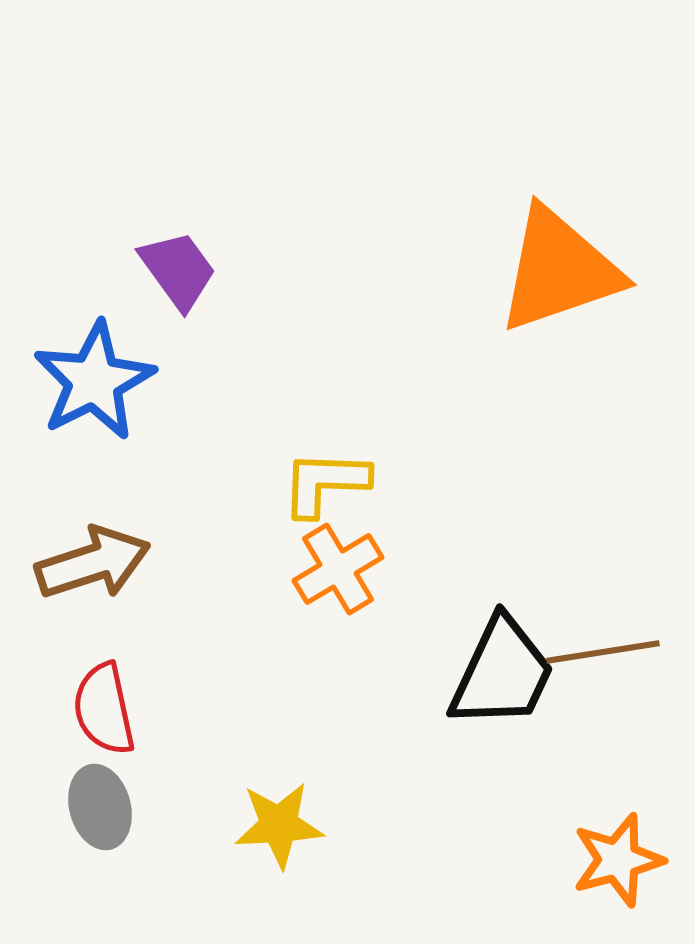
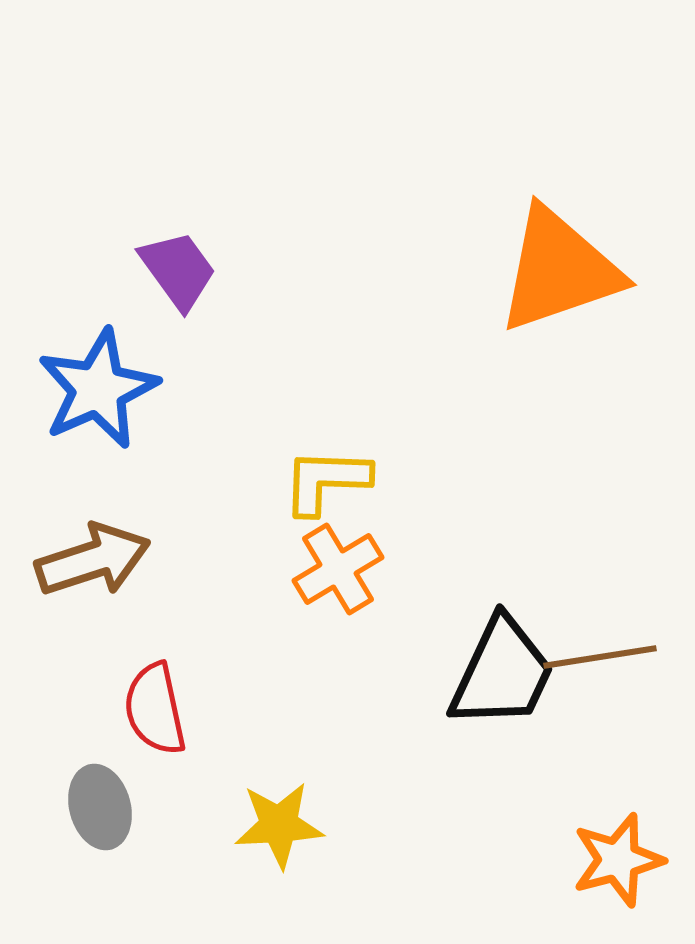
blue star: moved 4 px right, 8 px down; rotated 3 degrees clockwise
yellow L-shape: moved 1 px right, 2 px up
brown arrow: moved 3 px up
brown line: moved 3 px left, 5 px down
red semicircle: moved 51 px right
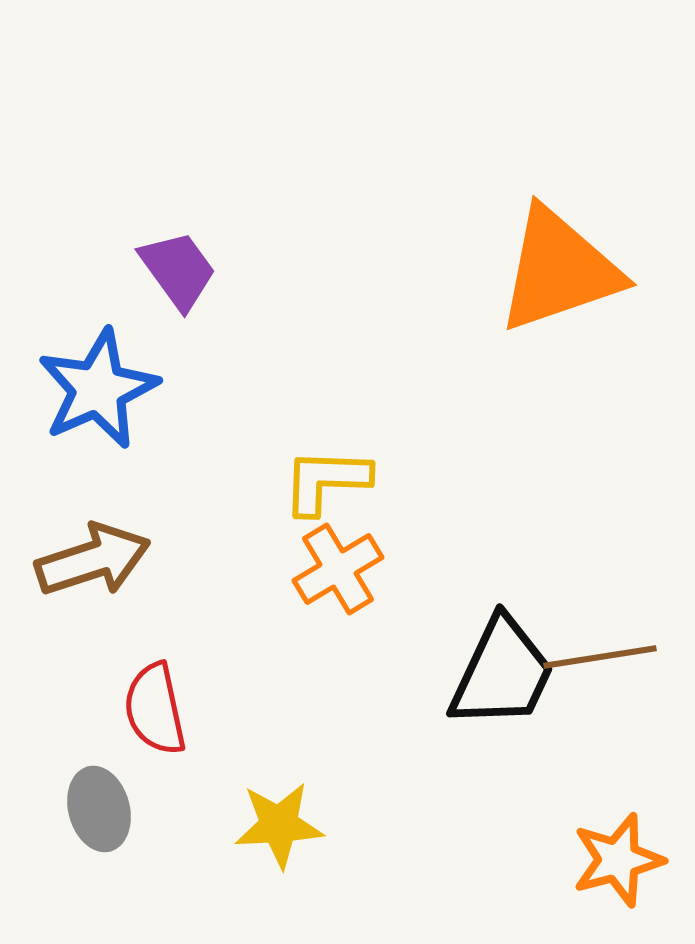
gray ellipse: moved 1 px left, 2 px down
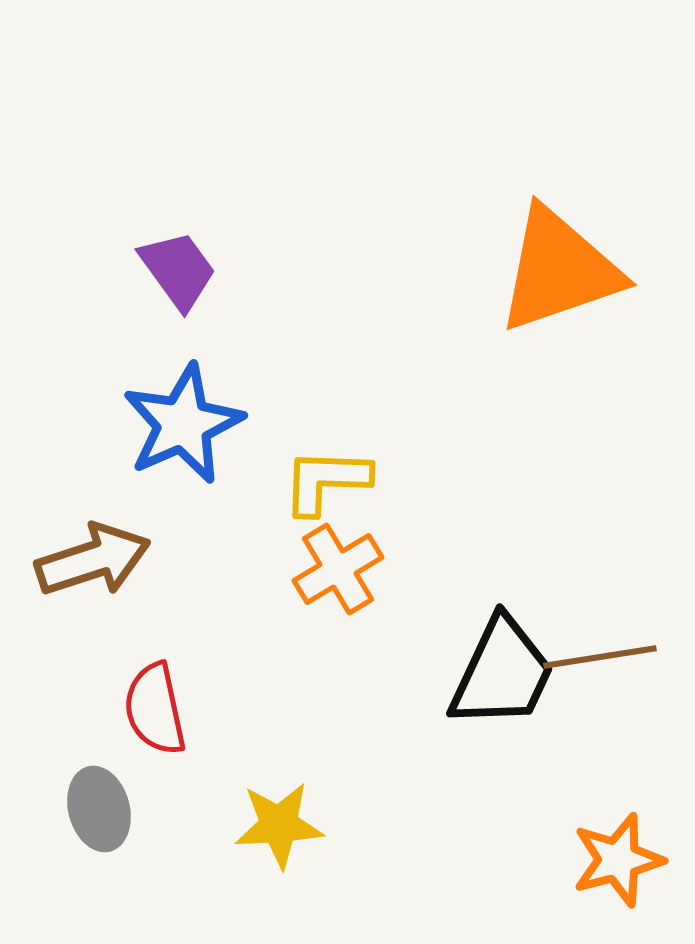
blue star: moved 85 px right, 35 px down
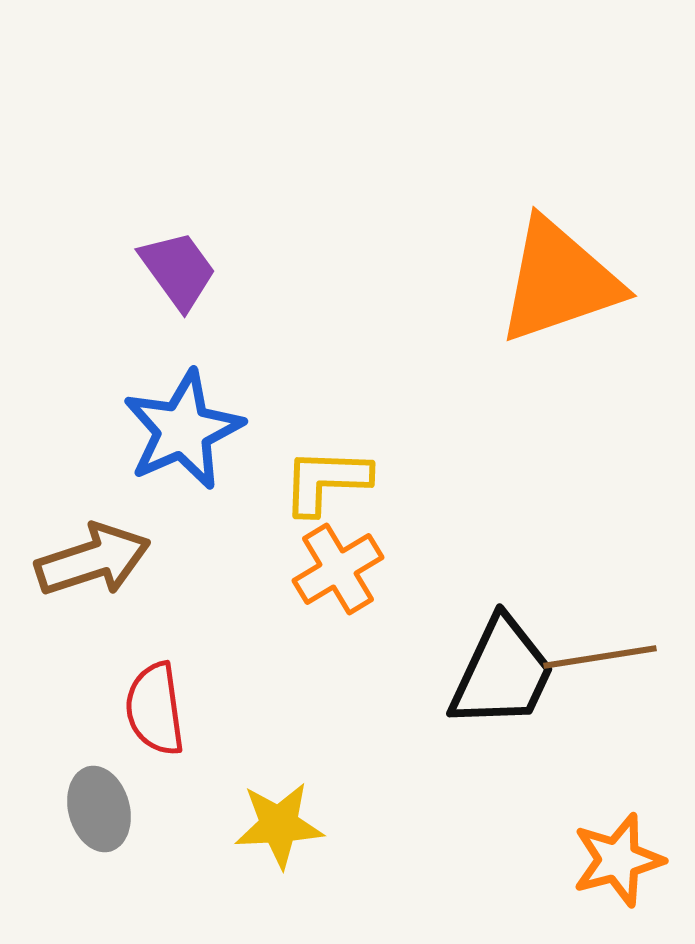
orange triangle: moved 11 px down
blue star: moved 6 px down
red semicircle: rotated 4 degrees clockwise
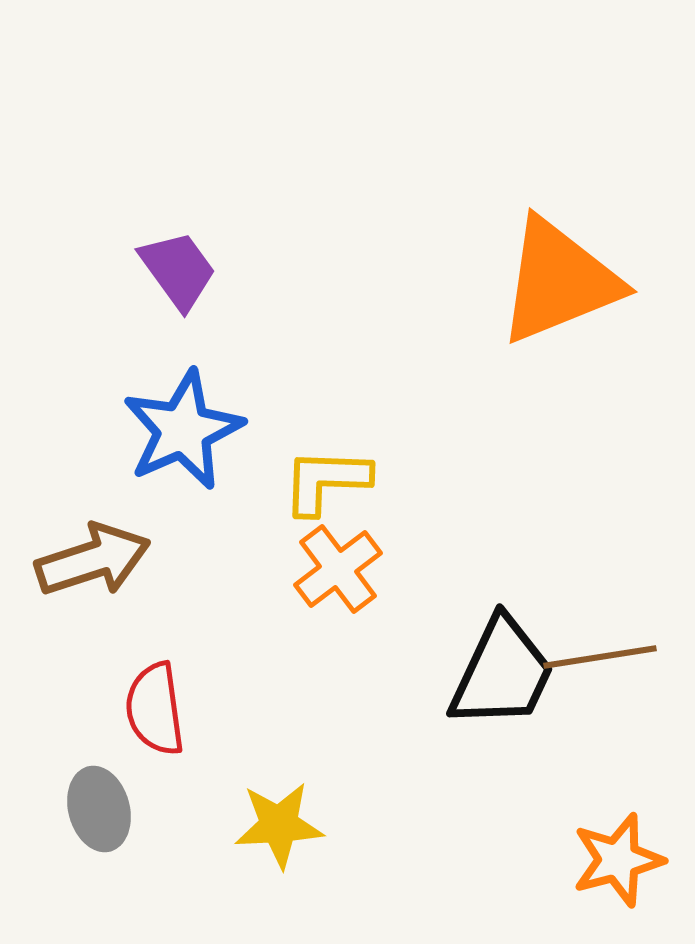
orange triangle: rotated 3 degrees counterclockwise
orange cross: rotated 6 degrees counterclockwise
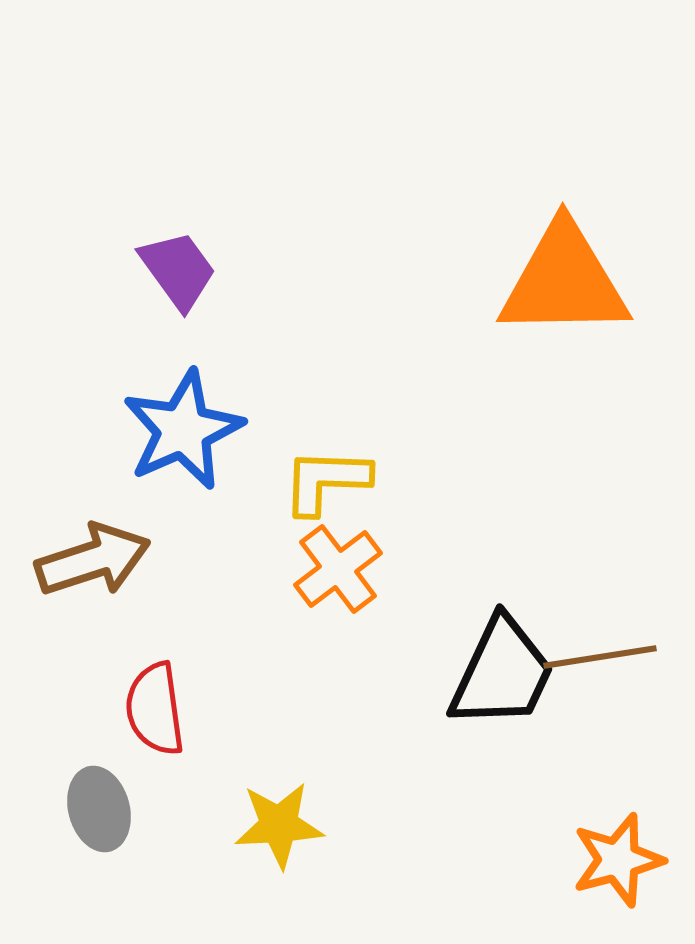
orange triangle: moved 5 px right; rotated 21 degrees clockwise
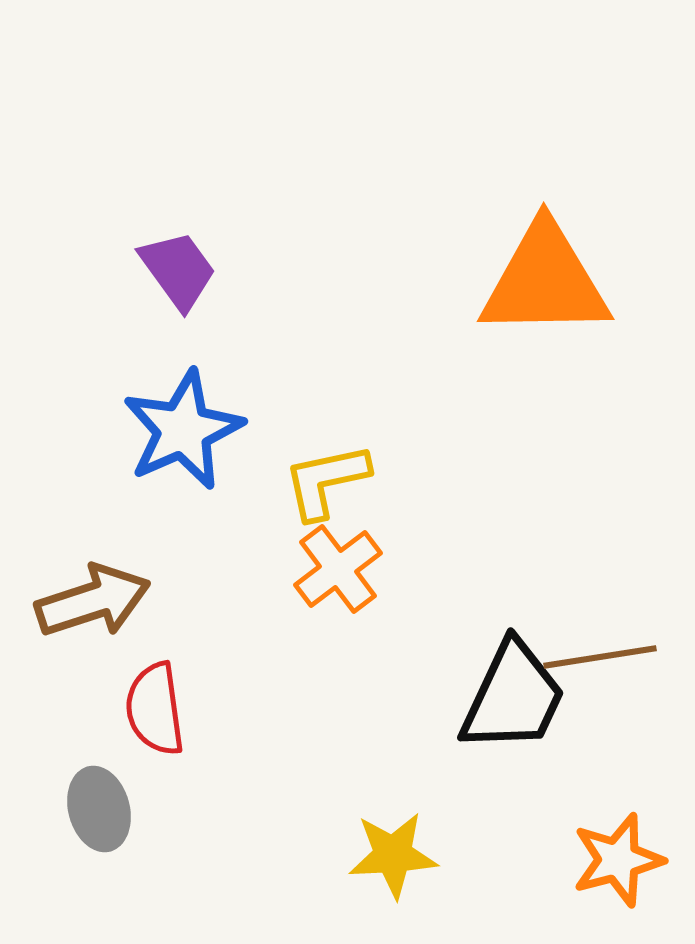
orange triangle: moved 19 px left
yellow L-shape: rotated 14 degrees counterclockwise
brown arrow: moved 41 px down
black trapezoid: moved 11 px right, 24 px down
yellow star: moved 114 px right, 30 px down
